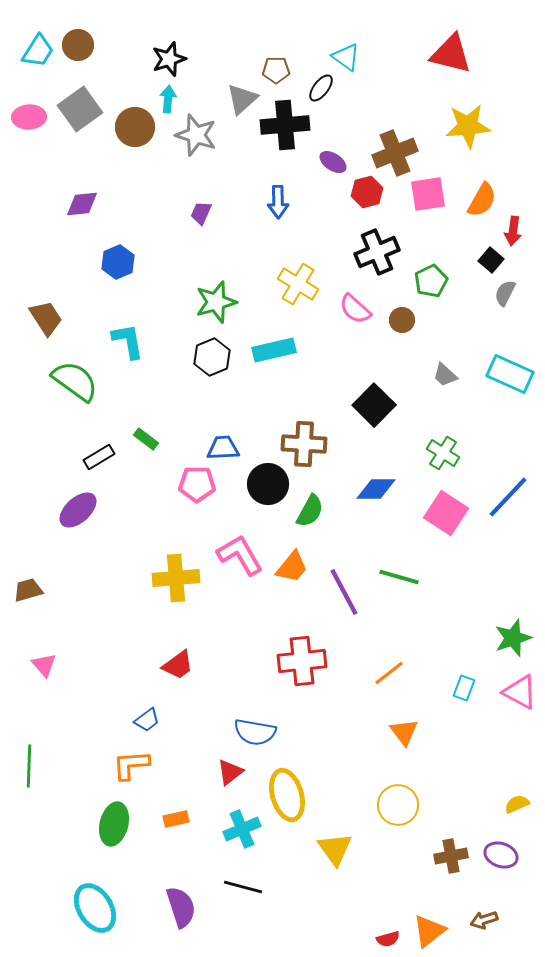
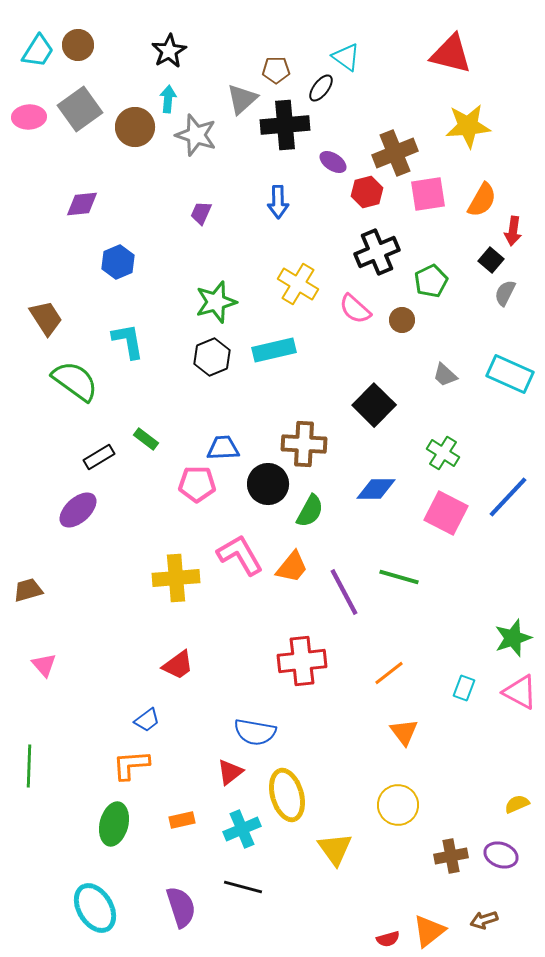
black star at (169, 59): moved 8 px up; rotated 12 degrees counterclockwise
pink square at (446, 513): rotated 6 degrees counterclockwise
orange rectangle at (176, 819): moved 6 px right, 1 px down
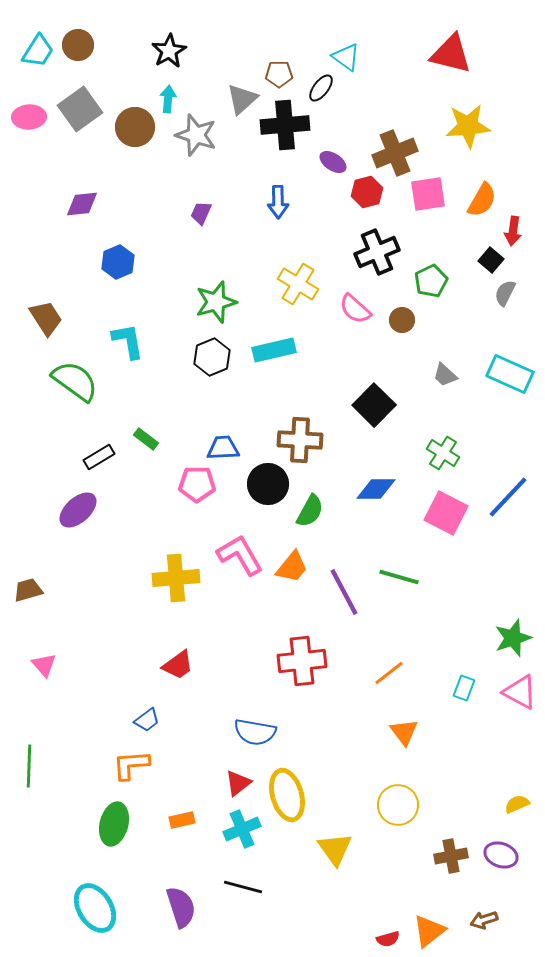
brown pentagon at (276, 70): moved 3 px right, 4 px down
brown cross at (304, 444): moved 4 px left, 4 px up
red triangle at (230, 772): moved 8 px right, 11 px down
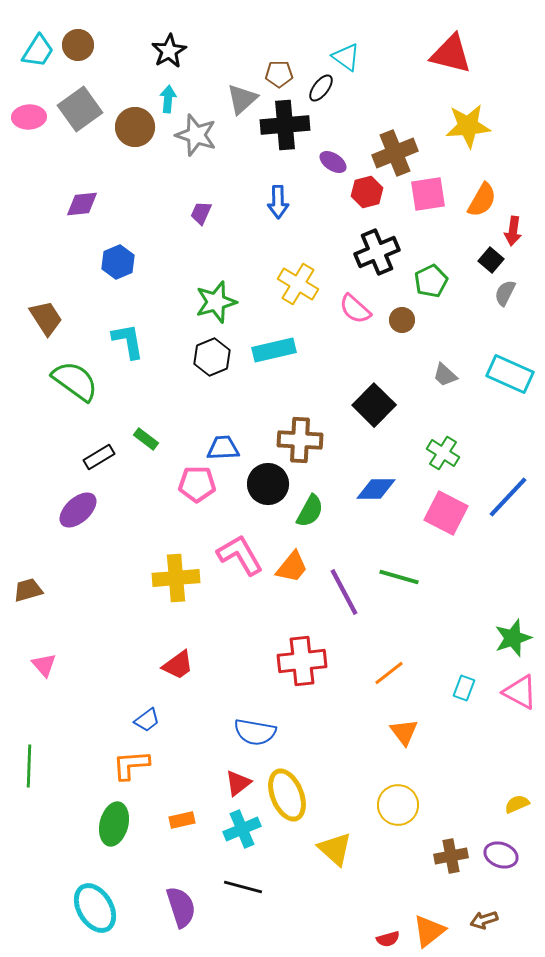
yellow ellipse at (287, 795): rotated 6 degrees counterclockwise
yellow triangle at (335, 849): rotated 12 degrees counterclockwise
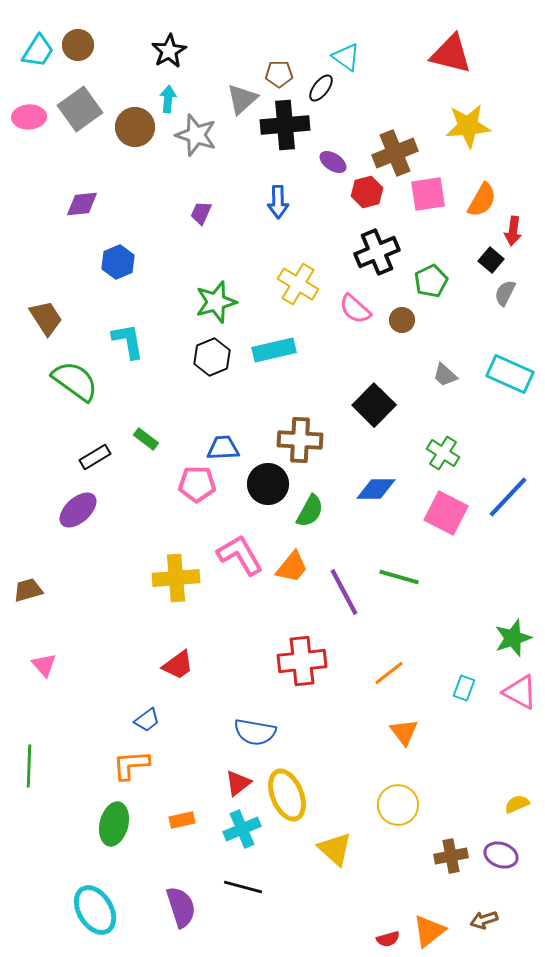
black rectangle at (99, 457): moved 4 px left
cyan ellipse at (95, 908): moved 2 px down
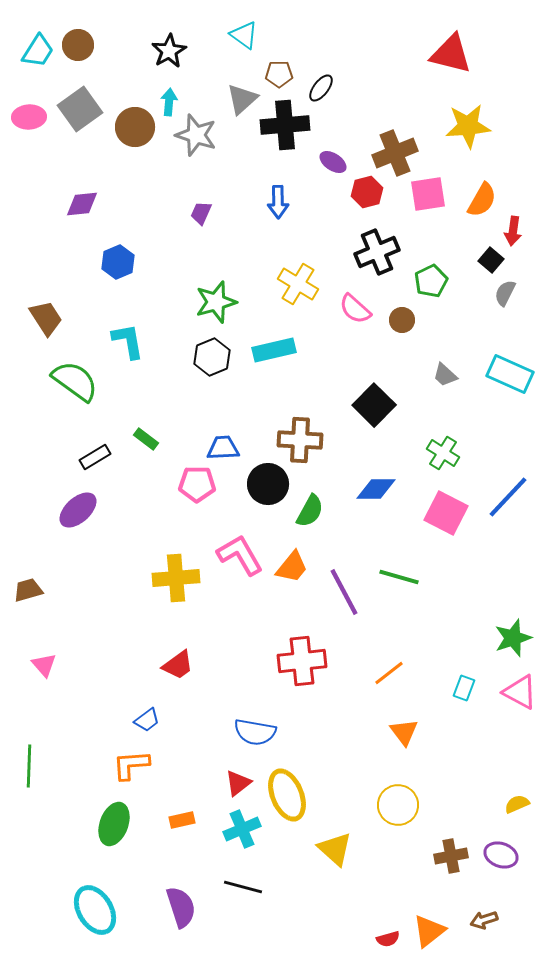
cyan triangle at (346, 57): moved 102 px left, 22 px up
cyan arrow at (168, 99): moved 1 px right, 3 px down
green ellipse at (114, 824): rotated 6 degrees clockwise
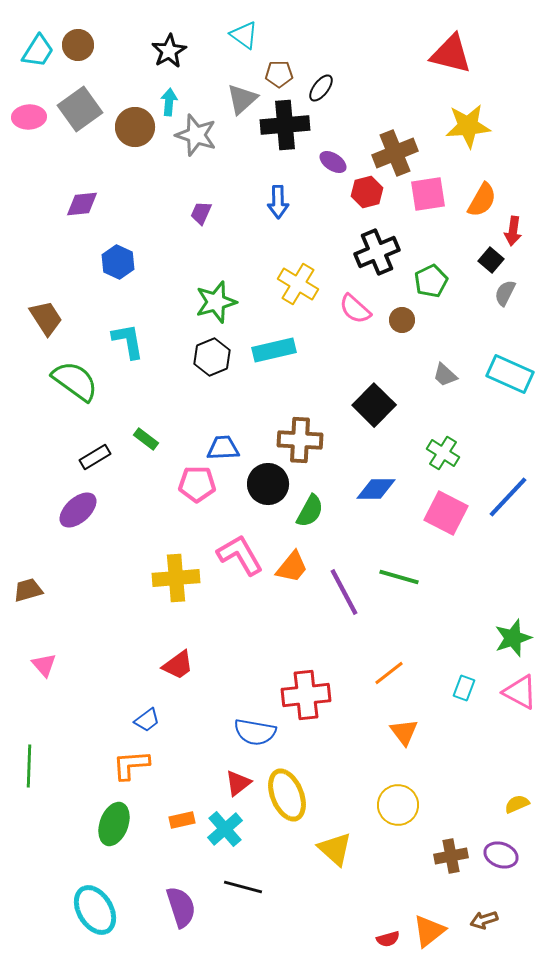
blue hexagon at (118, 262): rotated 12 degrees counterclockwise
red cross at (302, 661): moved 4 px right, 34 px down
cyan cross at (242, 829): moved 17 px left; rotated 18 degrees counterclockwise
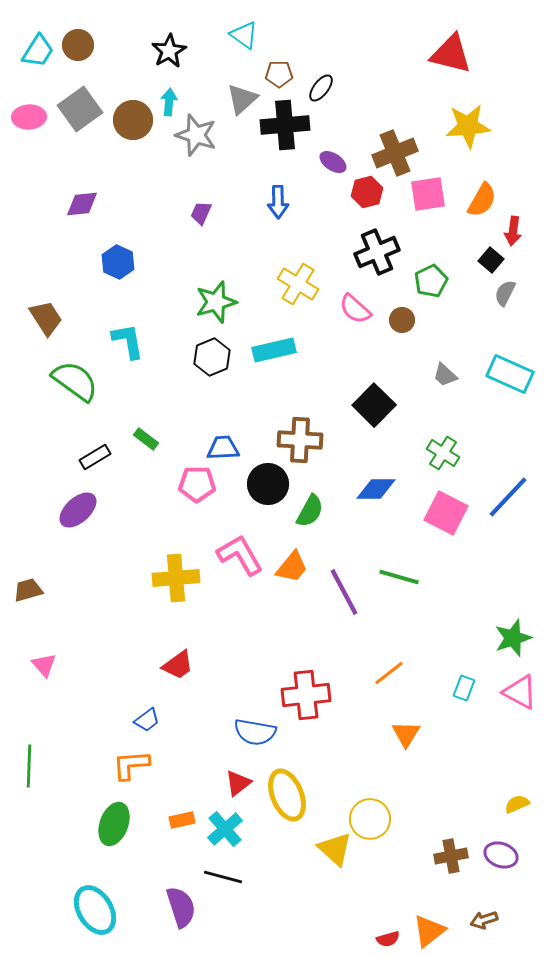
brown circle at (135, 127): moved 2 px left, 7 px up
orange triangle at (404, 732): moved 2 px right, 2 px down; rotated 8 degrees clockwise
yellow circle at (398, 805): moved 28 px left, 14 px down
black line at (243, 887): moved 20 px left, 10 px up
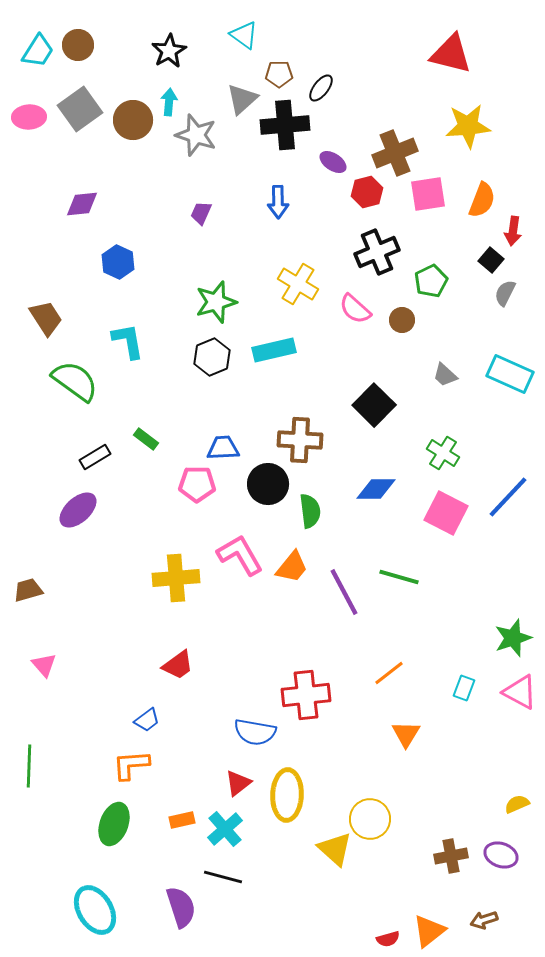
orange semicircle at (482, 200): rotated 9 degrees counterclockwise
green semicircle at (310, 511): rotated 36 degrees counterclockwise
yellow ellipse at (287, 795): rotated 24 degrees clockwise
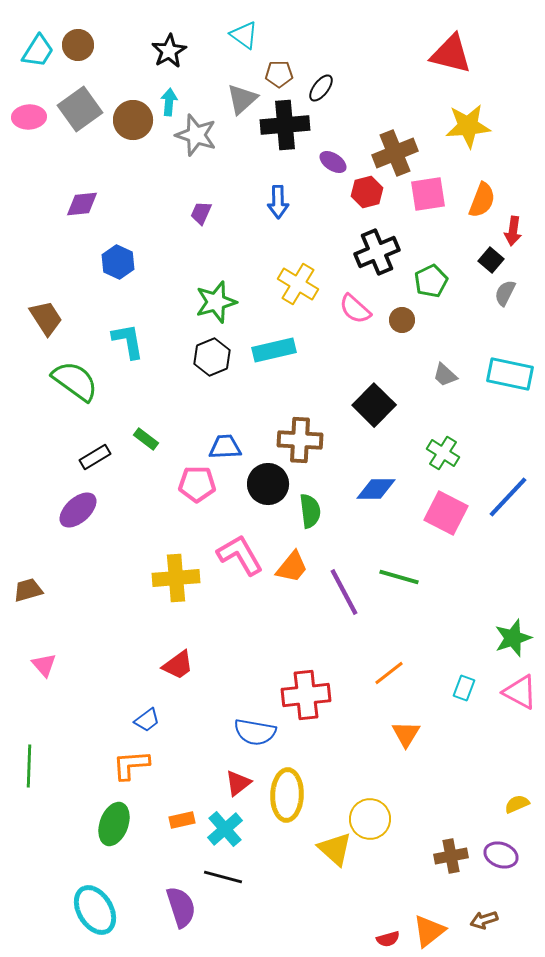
cyan rectangle at (510, 374): rotated 12 degrees counterclockwise
blue trapezoid at (223, 448): moved 2 px right, 1 px up
